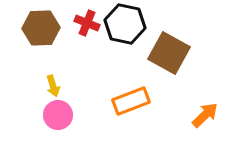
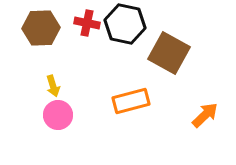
red cross: rotated 10 degrees counterclockwise
orange rectangle: rotated 6 degrees clockwise
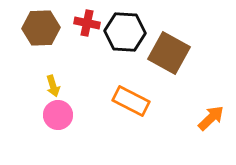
black hexagon: moved 8 px down; rotated 9 degrees counterclockwise
orange rectangle: rotated 42 degrees clockwise
orange arrow: moved 6 px right, 3 px down
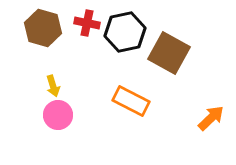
brown hexagon: moved 2 px right; rotated 18 degrees clockwise
black hexagon: rotated 15 degrees counterclockwise
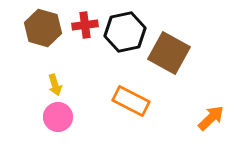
red cross: moved 2 px left, 2 px down; rotated 20 degrees counterclockwise
yellow arrow: moved 2 px right, 1 px up
pink circle: moved 2 px down
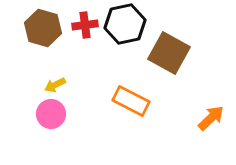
black hexagon: moved 8 px up
yellow arrow: rotated 80 degrees clockwise
pink circle: moved 7 px left, 3 px up
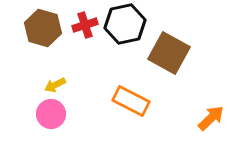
red cross: rotated 10 degrees counterclockwise
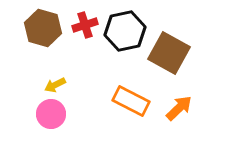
black hexagon: moved 7 px down
orange arrow: moved 32 px left, 10 px up
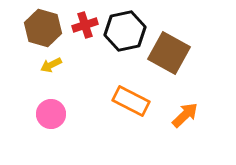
yellow arrow: moved 4 px left, 20 px up
orange arrow: moved 6 px right, 7 px down
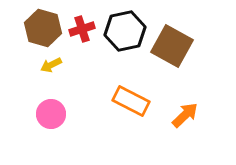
red cross: moved 3 px left, 4 px down
brown square: moved 3 px right, 7 px up
